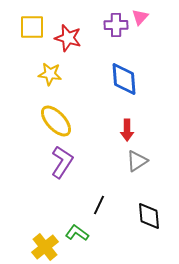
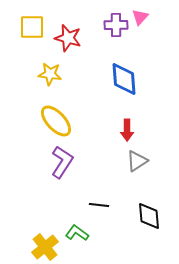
black line: rotated 72 degrees clockwise
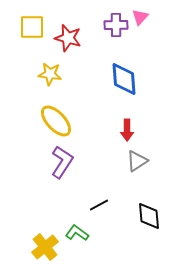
black line: rotated 36 degrees counterclockwise
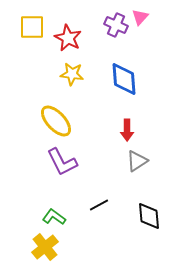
purple cross: rotated 25 degrees clockwise
red star: rotated 12 degrees clockwise
yellow star: moved 22 px right
purple L-shape: rotated 120 degrees clockwise
green L-shape: moved 23 px left, 16 px up
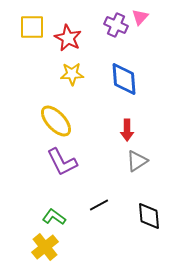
yellow star: rotated 10 degrees counterclockwise
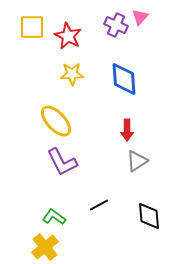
red star: moved 2 px up
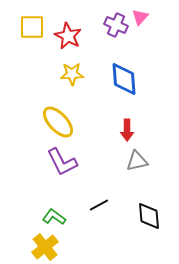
yellow ellipse: moved 2 px right, 1 px down
gray triangle: rotated 20 degrees clockwise
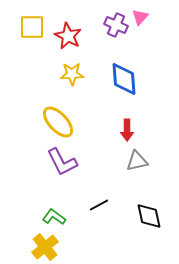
black diamond: rotated 8 degrees counterclockwise
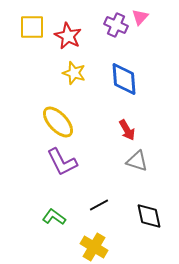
yellow star: moved 2 px right, 1 px up; rotated 20 degrees clockwise
red arrow: rotated 30 degrees counterclockwise
gray triangle: rotated 30 degrees clockwise
yellow cross: moved 49 px right; rotated 20 degrees counterclockwise
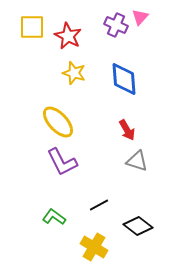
black diamond: moved 11 px left, 10 px down; rotated 40 degrees counterclockwise
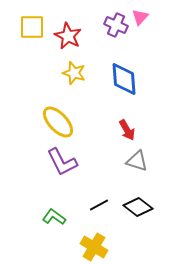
black diamond: moved 19 px up
